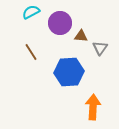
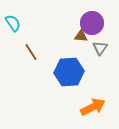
cyan semicircle: moved 18 px left, 11 px down; rotated 84 degrees clockwise
purple circle: moved 32 px right
orange arrow: rotated 60 degrees clockwise
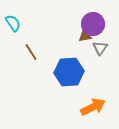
purple circle: moved 1 px right, 1 px down
brown triangle: moved 4 px right; rotated 16 degrees counterclockwise
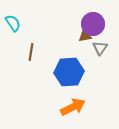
brown line: rotated 42 degrees clockwise
orange arrow: moved 20 px left
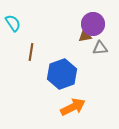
gray triangle: rotated 49 degrees clockwise
blue hexagon: moved 7 px left, 2 px down; rotated 16 degrees counterclockwise
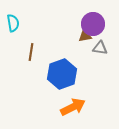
cyan semicircle: rotated 24 degrees clockwise
gray triangle: rotated 14 degrees clockwise
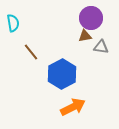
purple circle: moved 2 px left, 6 px up
gray triangle: moved 1 px right, 1 px up
brown line: rotated 48 degrees counterclockwise
blue hexagon: rotated 8 degrees counterclockwise
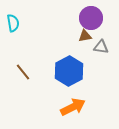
brown line: moved 8 px left, 20 px down
blue hexagon: moved 7 px right, 3 px up
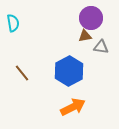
brown line: moved 1 px left, 1 px down
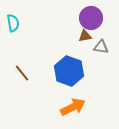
blue hexagon: rotated 12 degrees counterclockwise
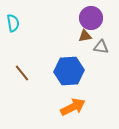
blue hexagon: rotated 24 degrees counterclockwise
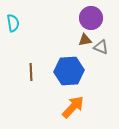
brown triangle: moved 4 px down
gray triangle: rotated 14 degrees clockwise
brown line: moved 9 px right, 1 px up; rotated 36 degrees clockwise
orange arrow: rotated 20 degrees counterclockwise
